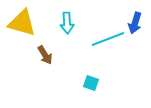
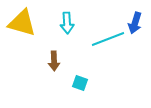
brown arrow: moved 9 px right, 6 px down; rotated 30 degrees clockwise
cyan square: moved 11 px left
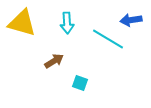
blue arrow: moved 4 px left, 3 px up; rotated 65 degrees clockwise
cyan line: rotated 52 degrees clockwise
brown arrow: rotated 120 degrees counterclockwise
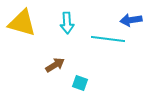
cyan line: rotated 24 degrees counterclockwise
brown arrow: moved 1 px right, 4 px down
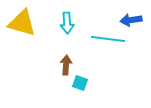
brown arrow: moved 11 px right; rotated 54 degrees counterclockwise
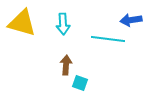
cyan arrow: moved 4 px left, 1 px down
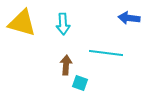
blue arrow: moved 2 px left, 2 px up; rotated 15 degrees clockwise
cyan line: moved 2 px left, 14 px down
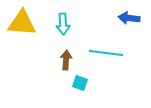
yellow triangle: rotated 12 degrees counterclockwise
brown arrow: moved 5 px up
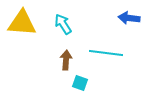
cyan arrow: rotated 150 degrees clockwise
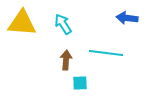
blue arrow: moved 2 px left
cyan square: rotated 21 degrees counterclockwise
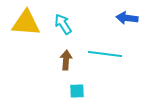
yellow triangle: moved 4 px right
cyan line: moved 1 px left, 1 px down
cyan square: moved 3 px left, 8 px down
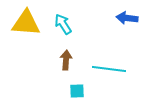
cyan line: moved 4 px right, 15 px down
